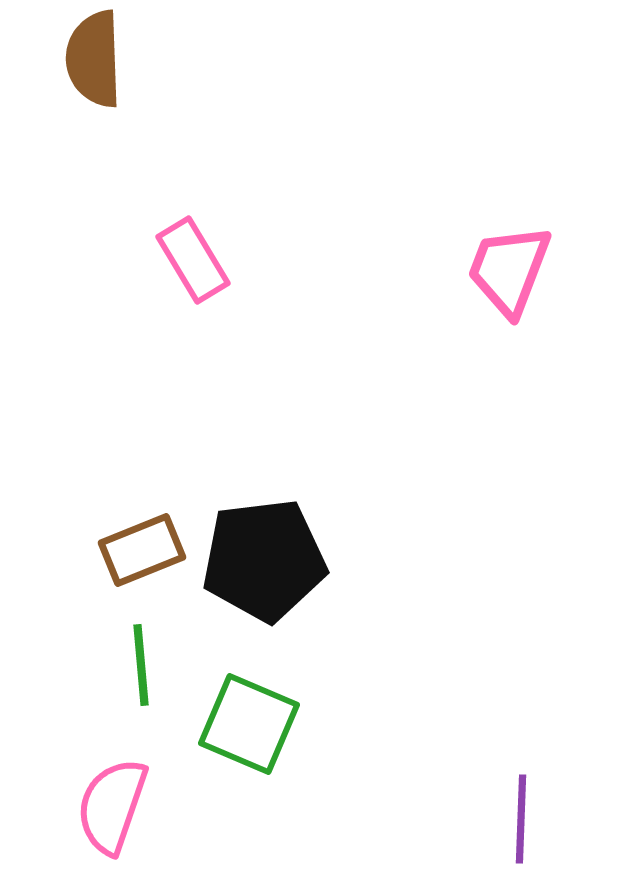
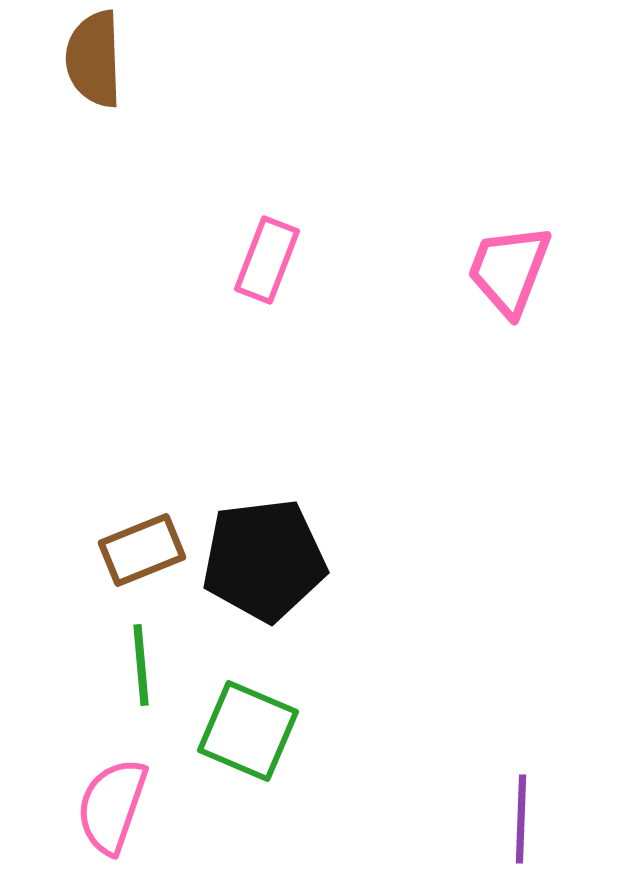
pink rectangle: moved 74 px right; rotated 52 degrees clockwise
green square: moved 1 px left, 7 px down
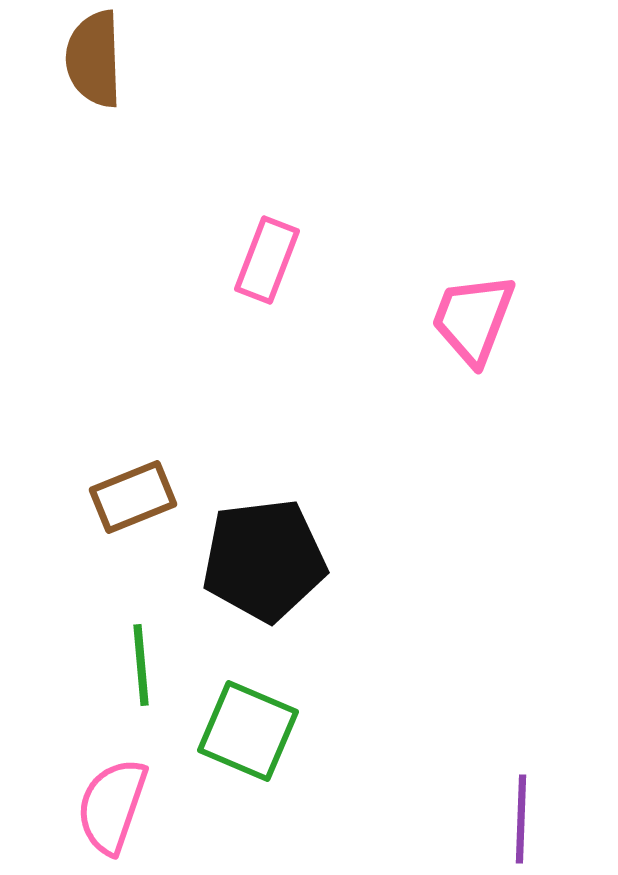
pink trapezoid: moved 36 px left, 49 px down
brown rectangle: moved 9 px left, 53 px up
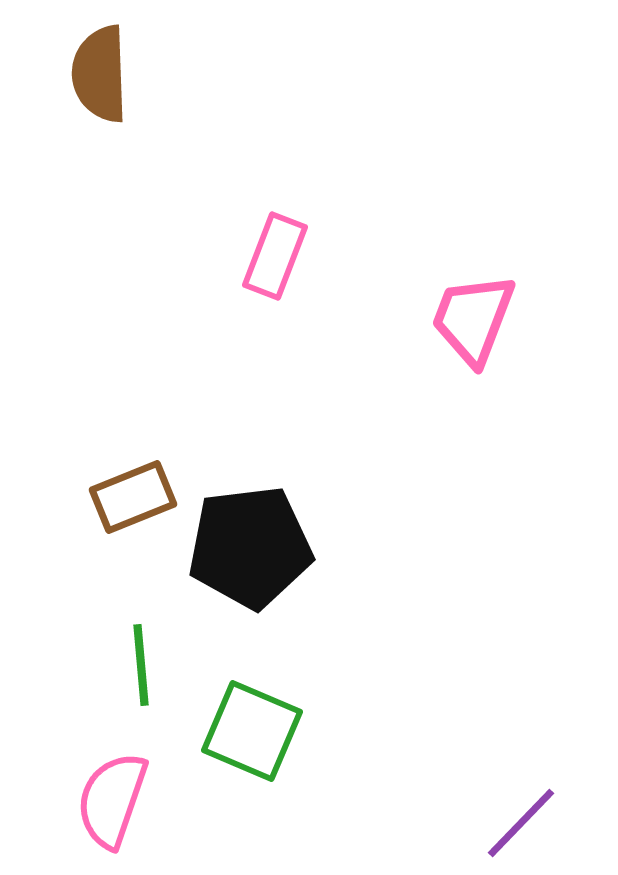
brown semicircle: moved 6 px right, 15 px down
pink rectangle: moved 8 px right, 4 px up
black pentagon: moved 14 px left, 13 px up
green square: moved 4 px right
pink semicircle: moved 6 px up
purple line: moved 4 px down; rotated 42 degrees clockwise
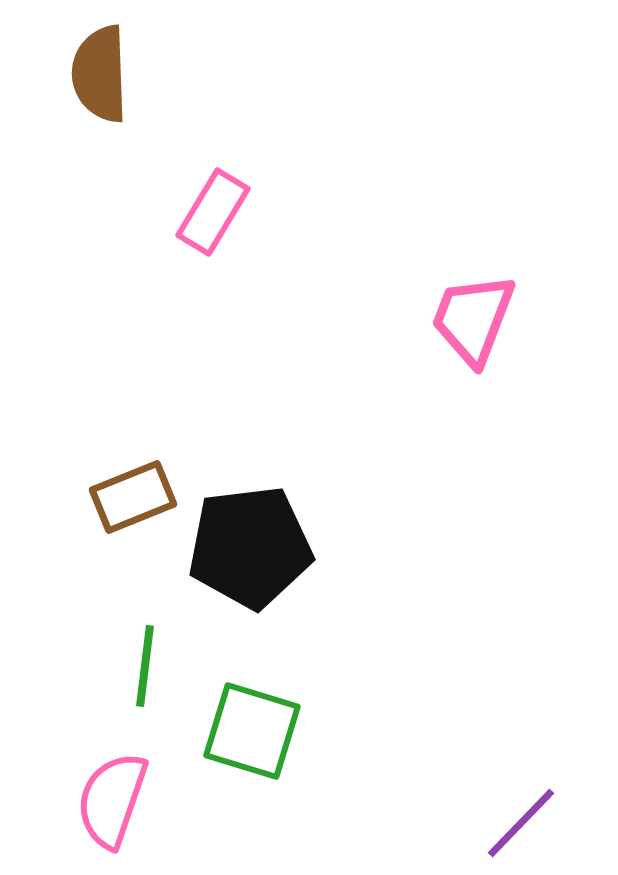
pink rectangle: moved 62 px left, 44 px up; rotated 10 degrees clockwise
green line: moved 4 px right, 1 px down; rotated 12 degrees clockwise
green square: rotated 6 degrees counterclockwise
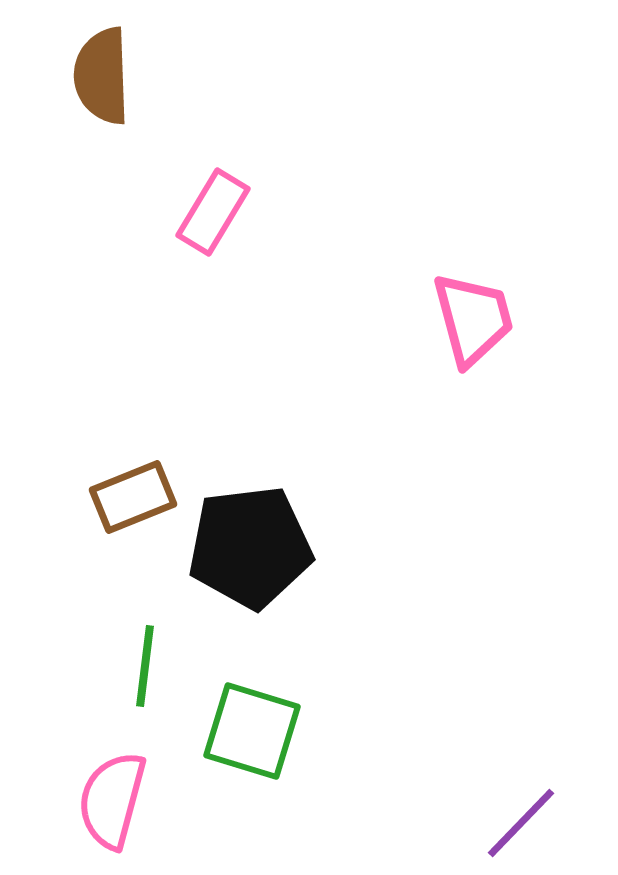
brown semicircle: moved 2 px right, 2 px down
pink trapezoid: rotated 144 degrees clockwise
pink semicircle: rotated 4 degrees counterclockwise
